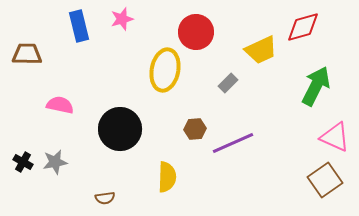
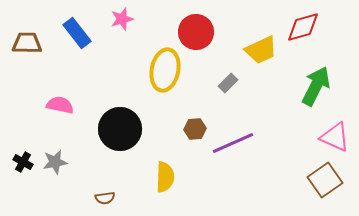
blue rectangle: moved 2 px left, 7 px down; rotated 24 degrees counterclockwise
brown trapezoid: moved 11 px up
yellow semicircle: moved 2 px left
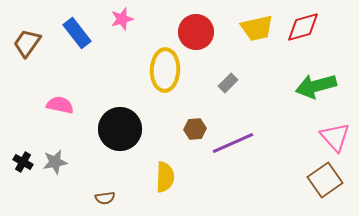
brown trapezoid: rotated 56 degrees counterclockwise
yellow trapezoid: moved 4 px left, 22 px up; rotated 12 degrees clockwise
yellow ellipse: rotated 9 degrees counterclockwise
green arrow: rotated 132 degrees counterclockwise
pink triangle: rotated 24 degrees clockwise
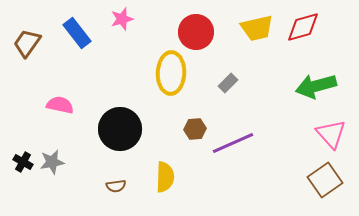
yellow ellipse: moved 6 px right, 3 px down
pink triangle: moved 4 px left, 3 px up
gray star: moved 3 px left
brown semicircle: moved 11 px right, 12 px up
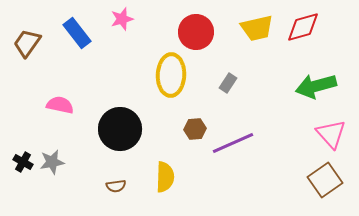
yellow ellipse: moved 2 px down
gray rectangle: rotated 12 degrees counterclockwise
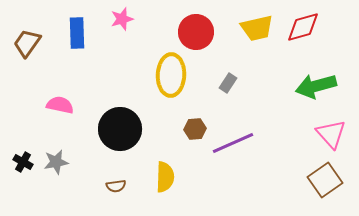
blue rectangle: rotated 36 degrees clockwise
gray star: moved 4 px right
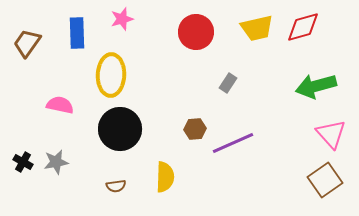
yellow ellipse: moved 60 px left
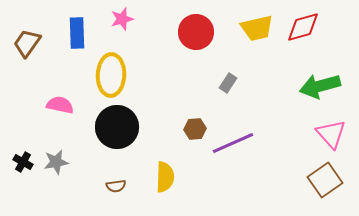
green arrow: moved 4 px right
black circle: moved 3 px left, 2 px up
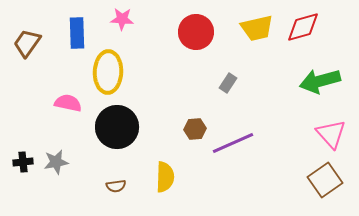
pink star: rotated 20 degrees clockwise
yellow ellipse: moved 3 px left, 3 px up
green arrow: moved 5 px up
pink semicircle: moved 8 px right, 2 px up
black cross: rotated 36 degrees counterclockwise
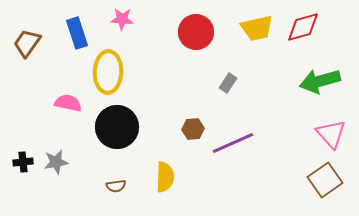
blue rectangle: rotated 16 degrees counterclockwise
brown hexagon: moved 2 px left
